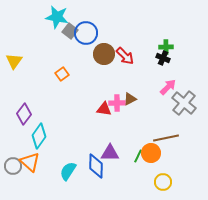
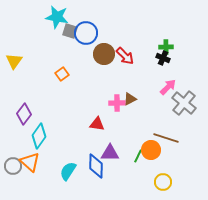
gray square: rotated 21 degrees counterclockwise
red triangle: moved 7 px left, 15 px down
brown line: rotated 30 degrees clockwise
orange circle: moved 3 px up
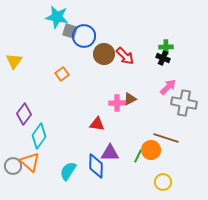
blue circle: moved 2 px left, 3 px down
gray cross: rotated 30 degrees counterclockwise
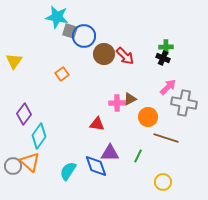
orange circle: moved 3 px left, 33 px up
blue diamond: rotated 20 degrees counterclockwise
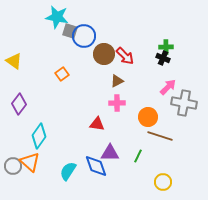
yellow triangle: rotated 30 degrees counterclockwise
brown triangle: moved 13 px left, 18 px up
purple diamond: moved 5 px left, 10 px up
brown line: moved 6 px left, 2 px up
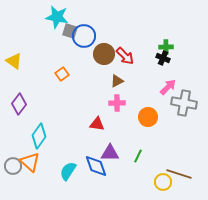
brown line: moved 19 px right, 38 px down
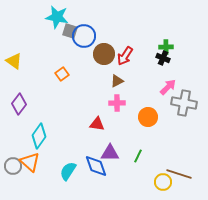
red arrow: rotated 78 degrees clockwise
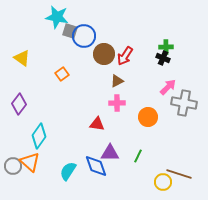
yellow triangle: moved 8 px right, 3 px up
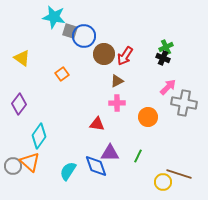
cyan star: moved 3 px left
green cross: rotated 24 degrees counterclockwise
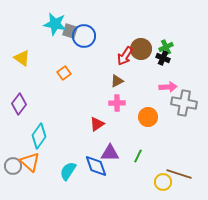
cyan star: moved 1 px right, 7 px down
brown circle: moved 37 px right, 5 px up
orange square: moved 2 px right, 1 px up
pink arrow: rotated 42 degrees clockwise
red triangle: rotated 42 degrees counterclockwise
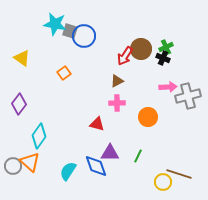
gray cross: moved 4 px right, 7 px up; rotated 25 degrees counterclockwise
red triangle: rotated 49 degrees clockwise
